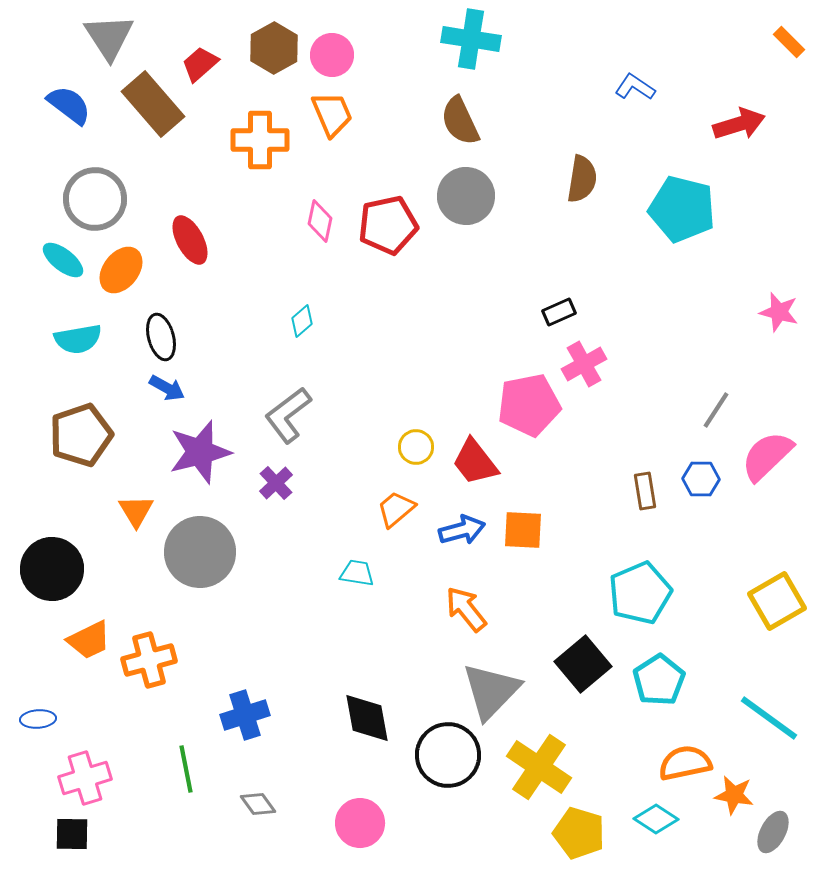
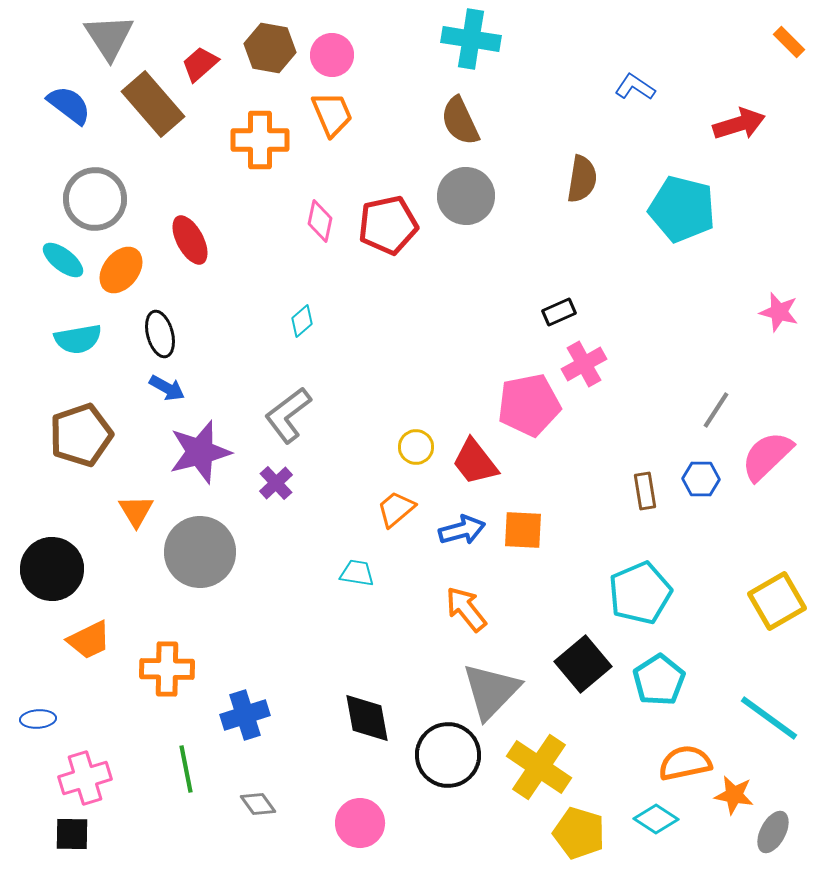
brown hexagon at (274, 48): moved 4 px left; rotated 21 degrees counterclockwise
black ellipse at (161, 337): moved 1 px left, 3 px up
orange cross at (149, 660): moved 18 px right, 9 px down; rotated 16 degrees clockwise
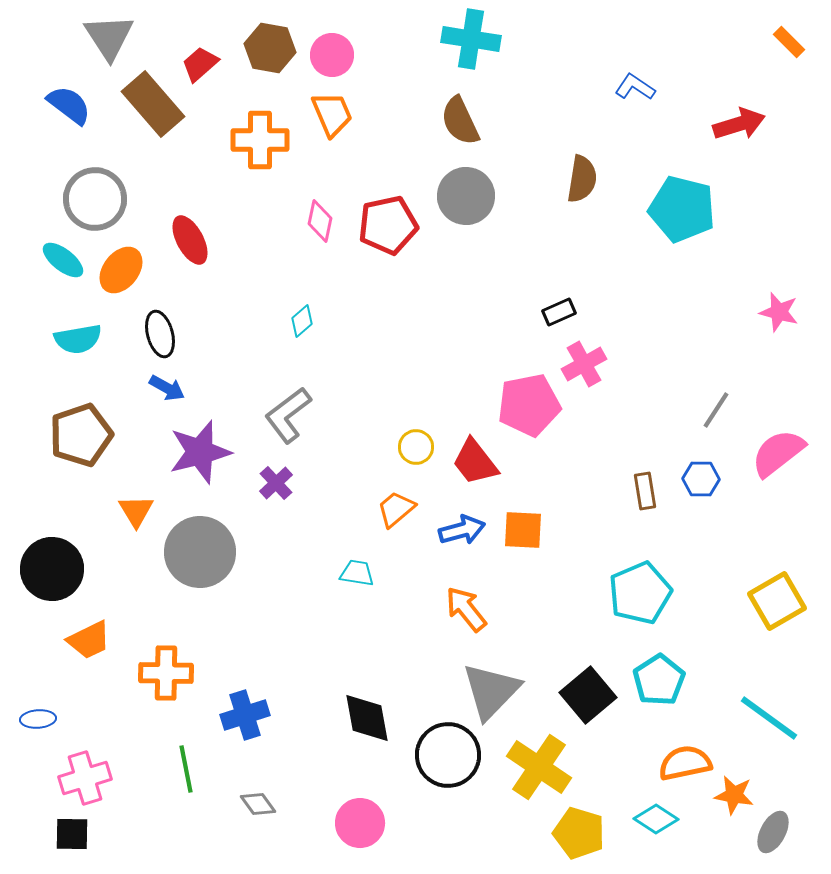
pink semicircle at (767, 456): moved 11 px right, 3 px up; rotated 6 degrees clockwise
black square at (583, 664): moved 5 px right, 31 px down
orange cross at (167, 669): moved 1 px left, 4 px down
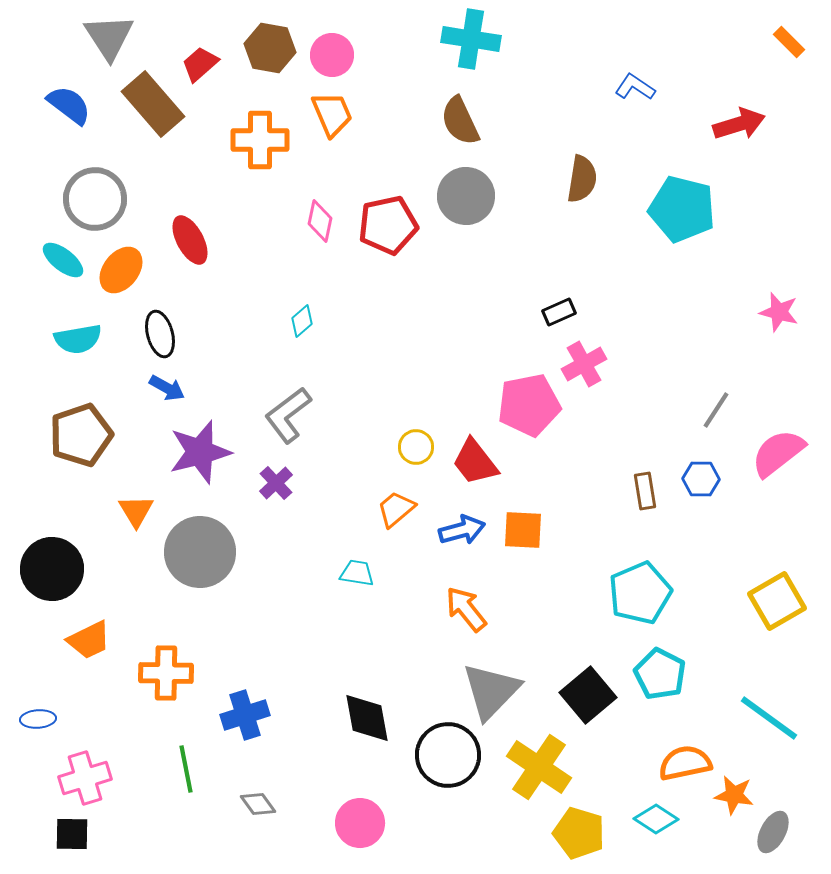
cyan pentagon at (659, 680): moved 1 px right, 6 px up; rotated 12 degrees counterclockwise
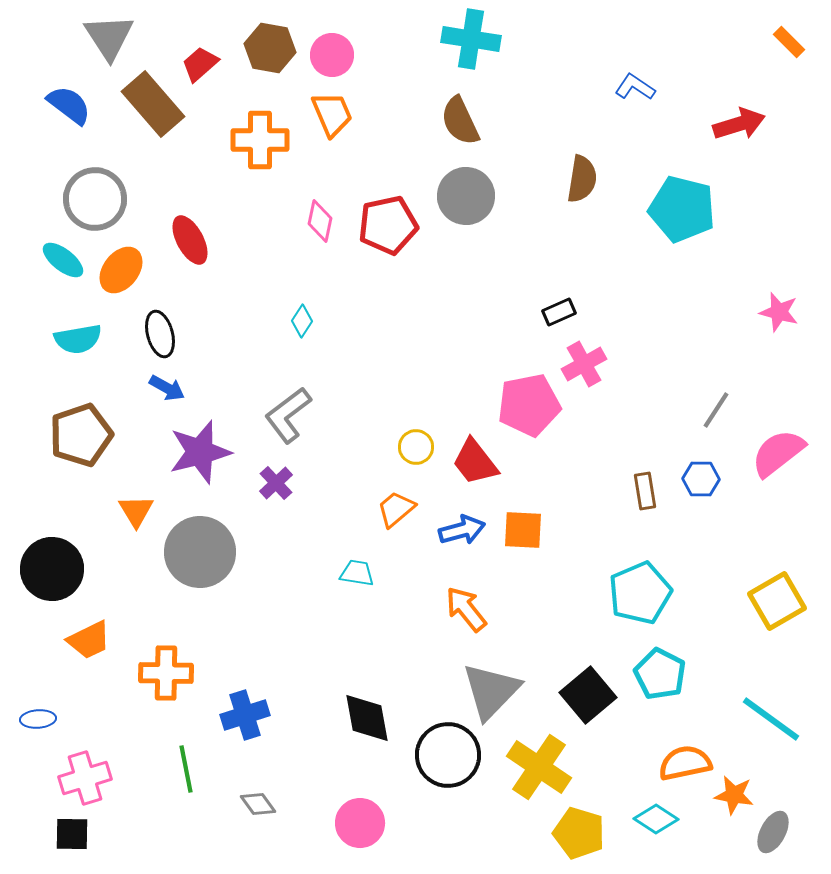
cyan diamond at (302, 321): rotated 16 degrees counterclockwise
cyan line at (769, 718): moved 2 px right, 1 px down
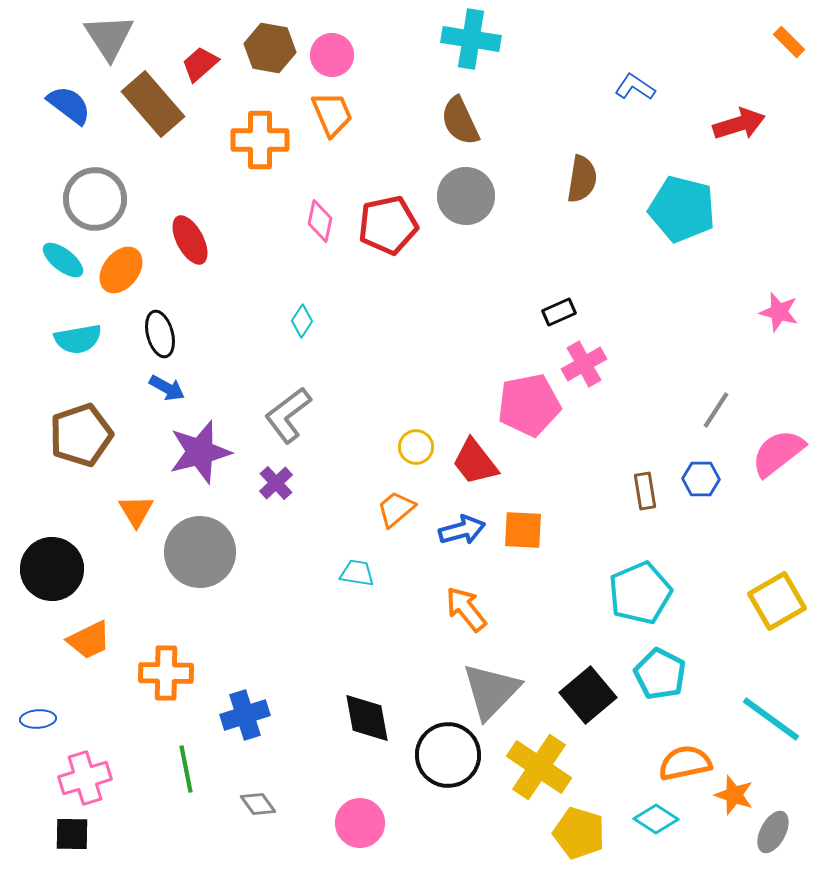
orange star at (734, 795): rotated 9 degrees clockwise
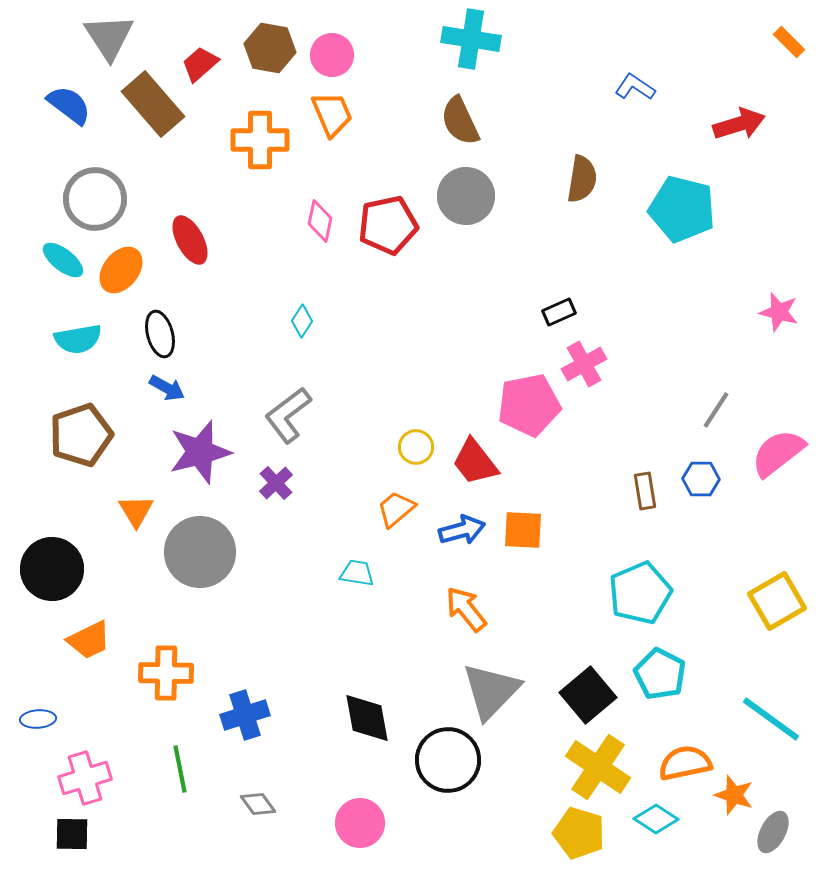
black circle at (448, 755): moved 5 px down
yellow cross at (539, 767): moved 59 px right
green line at (186, 769): moved 6 px left
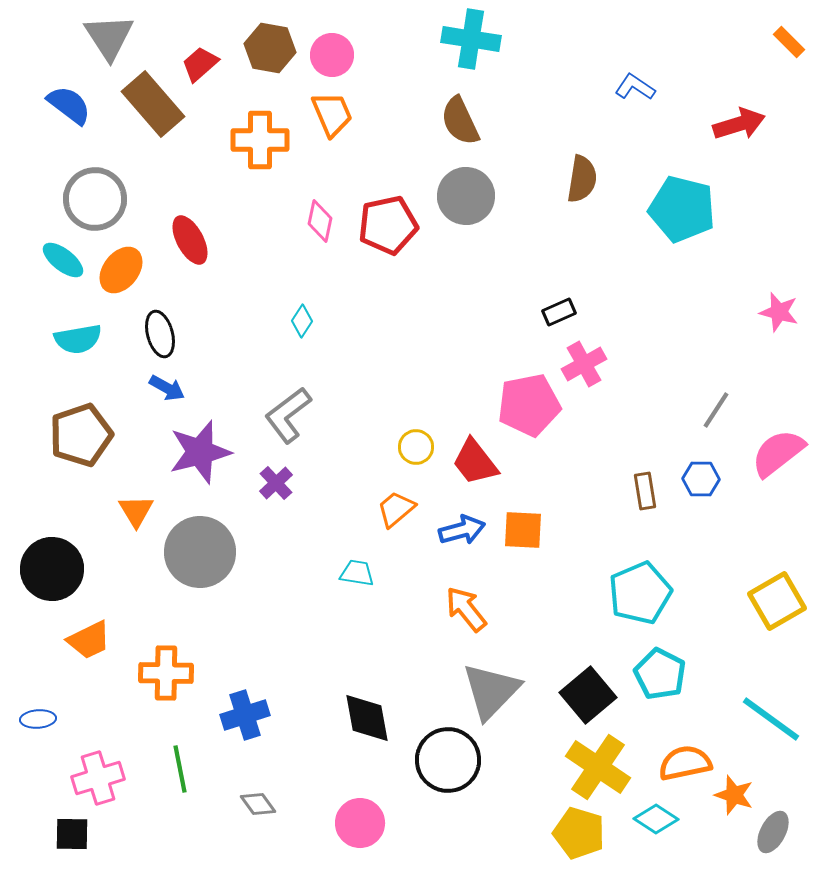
pink cross at (85, 778): moved 13 px right
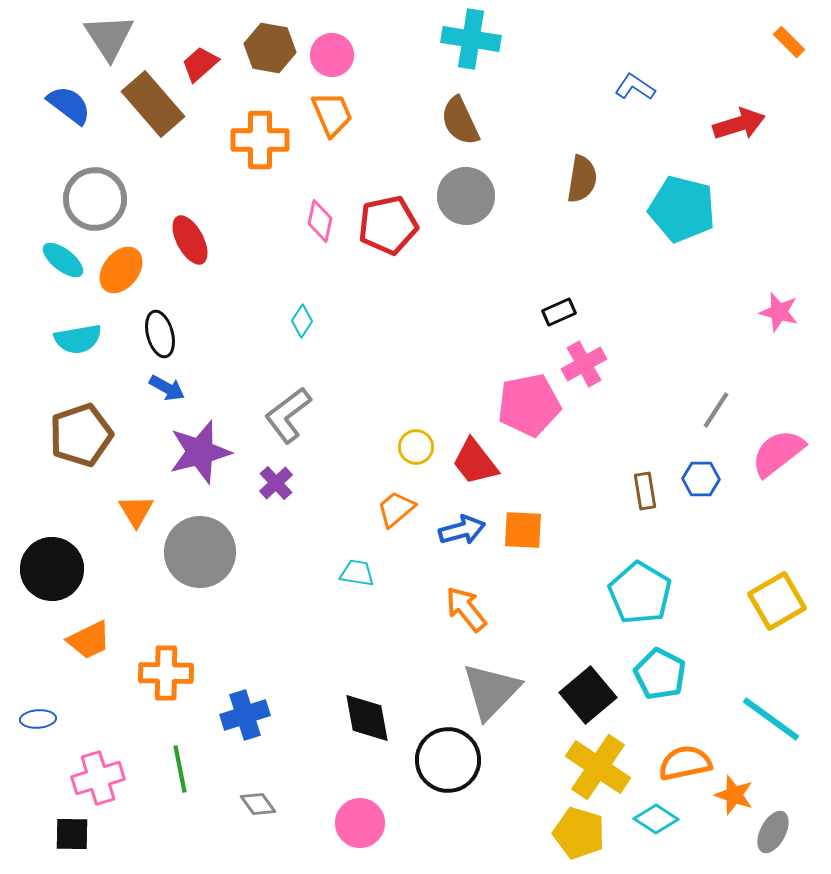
cyan pentagon at (640, 593): rotated 18 degrees counterclockwise
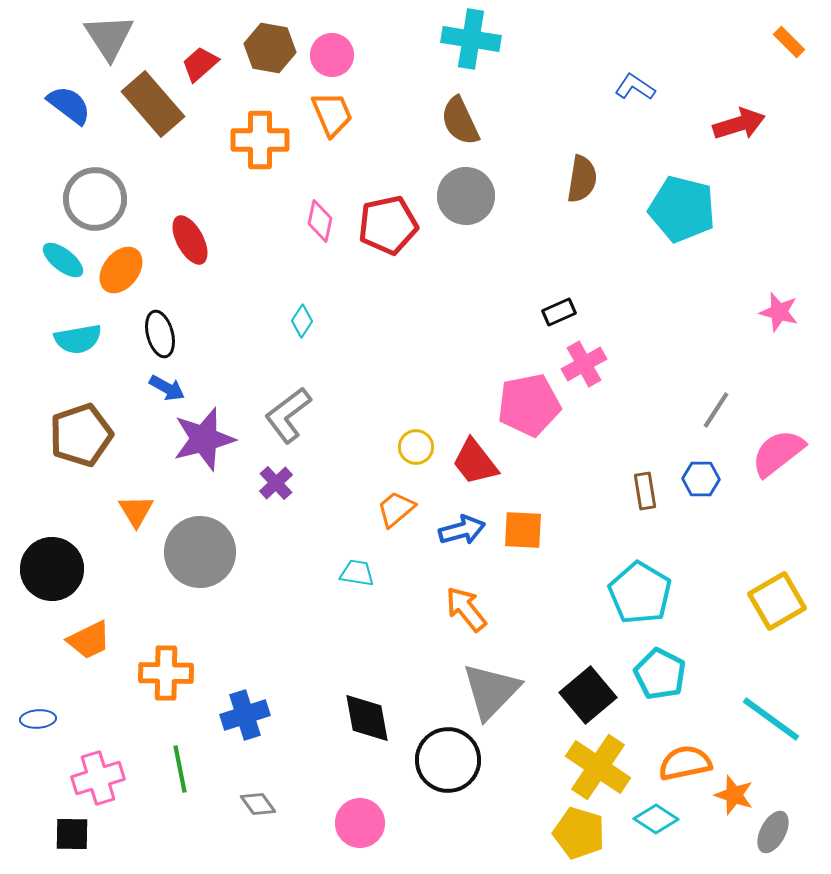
purple star at (200, 452): moved 4 px right, 13 px up
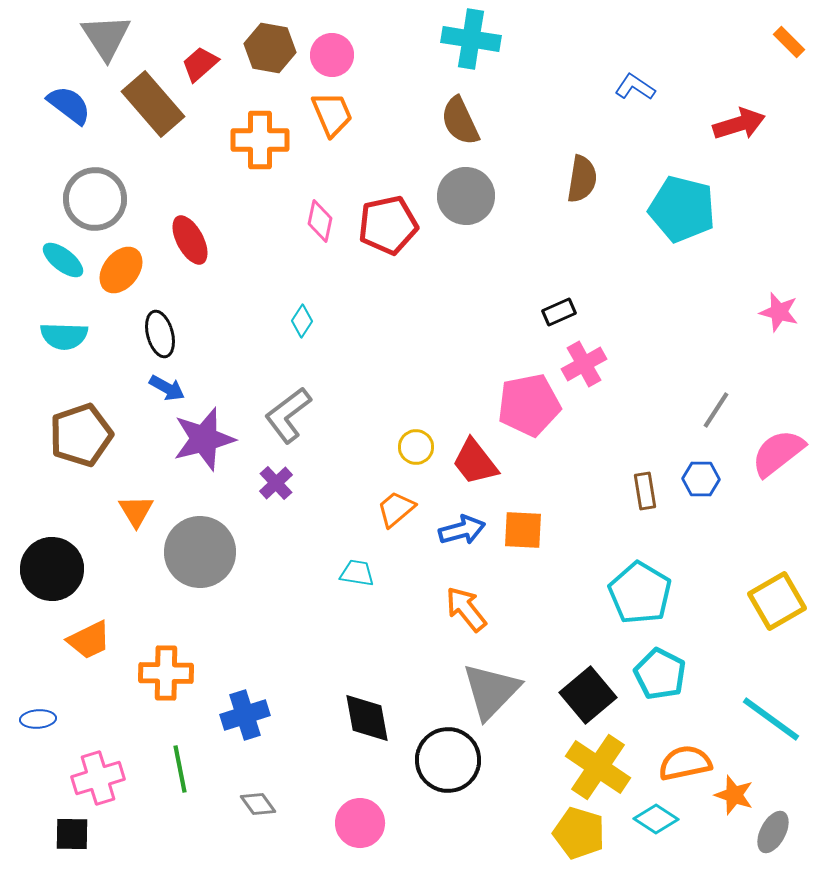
gray triangle at (109, 37): moved 3 px left
cyan semicircle at (78, 339): moved 14 px left, 3 px up; rotated 12 degrees clockwise
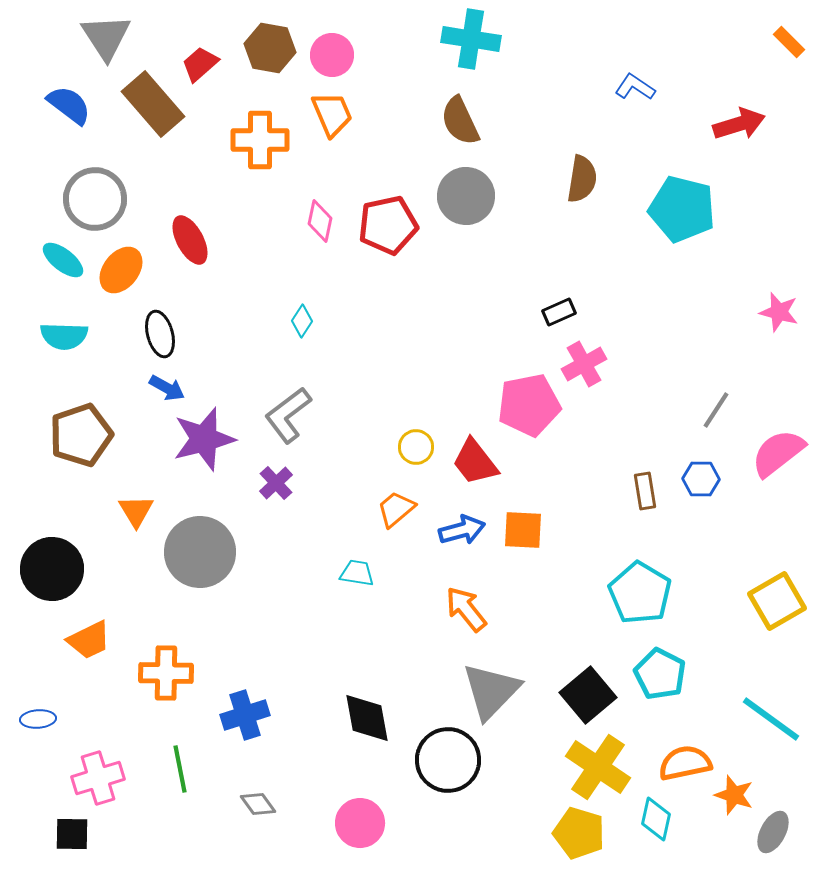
cyan diamond at (656, 819): rotated 69 degrees clockwise
